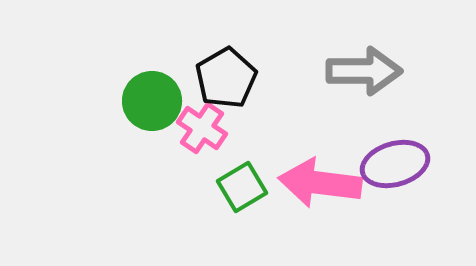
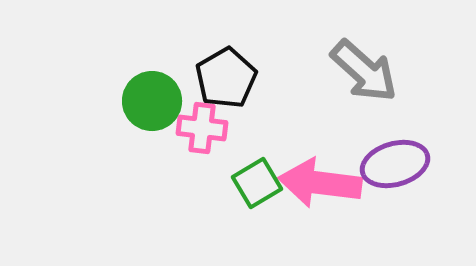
gray arrow: rotated 42 degrees clockwise
pink cross: rotated 27 degrees counterclockwise
green square: moved 15 px right, 4 px up
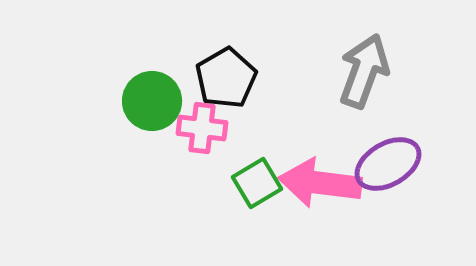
gray arrow: rotated 112 degrees counterclockwise
purple ellipse: moved 7 px left; rotated 14 degrees counterclockwise
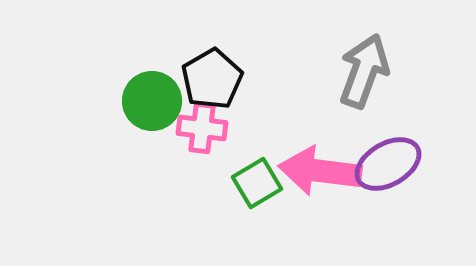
black pentagon: moved 14 px left, 1 px down
pink arrow: moved 12 px up
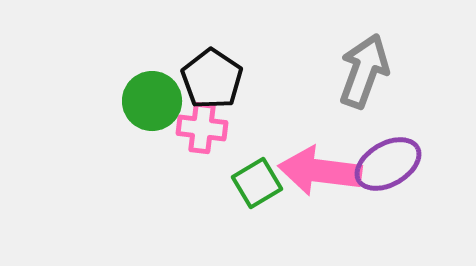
black pentagon: rotated 8 degrees counterclockwise
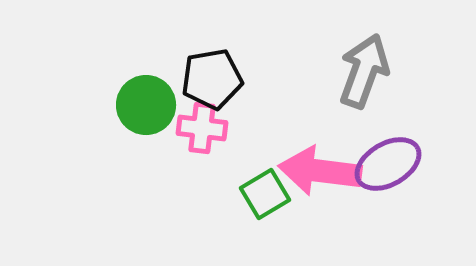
black pentagon: rotated 28 degrees clockwise
green circle: moved 6 px left, 4 px down
green square: moved 8 px right, 11 px down
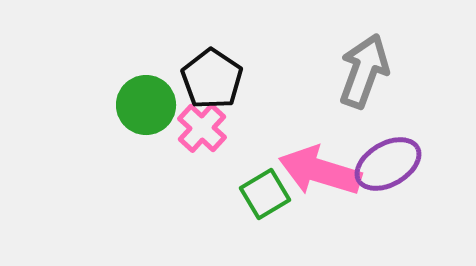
black pentagon: rotated 28 degrees counterclockwise
pink cross: rotated 36 degrees clockwise
pink arrow: rotated 10 degrees clockwise
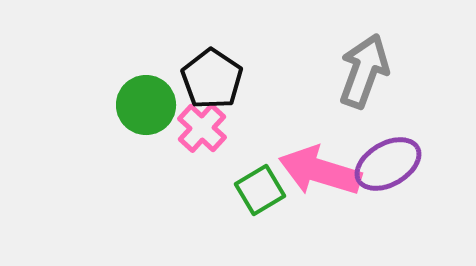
green square: moved 5 px left, 4 px up
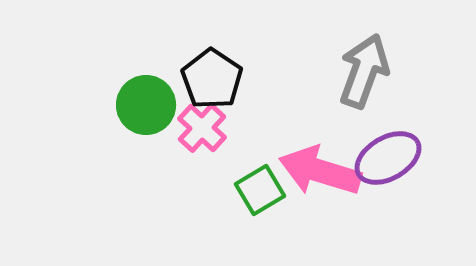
purple ellipse: moved 6 px up
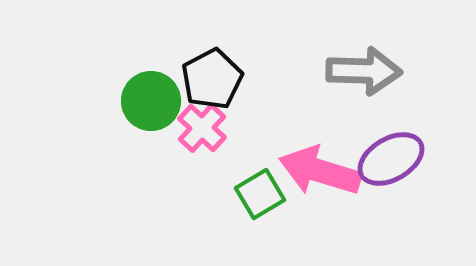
gray arrow: rotated 72 degrees clockwise
black pentagon: rotated 10 degrees clockwise
green circle: moved 5 px right, 4 px up
purple ellipse: moved 3 px right, 1 px down
green square: moved 4 px down
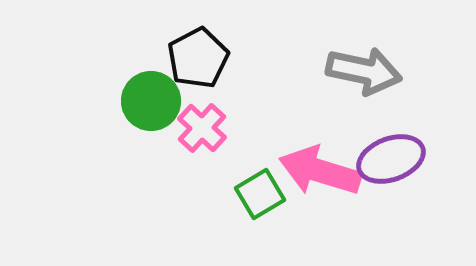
gray arrow: rotated 10 degrees clockwise
black pentagon: moved 14 px left, 21 px up
purple ellipse: rotated 10 degrees clockwise
